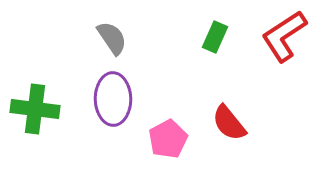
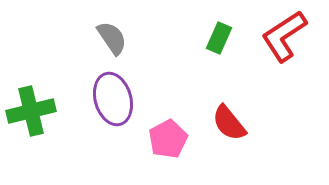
green rectangle: moved 4 px right, 1 px down
purple ellipse: rotated 15 degrees counterclockwise
green cross: moved 4 px left, 2 px down; rotated 21 degrees counterclockwise
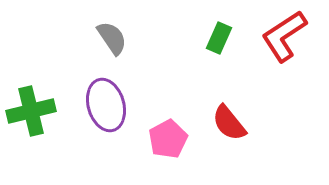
purple ellipse: moved 7 px left, 6 px down
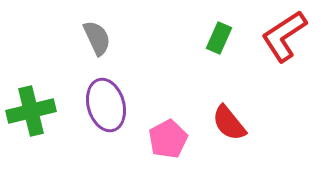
gray semicircle: moved 15 px left; rotated 9 degrees clockwise
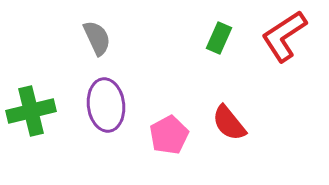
purple ellipse: rotated 9 degrees clockwise
pink pentagon: moved 1 px right, 4 px up
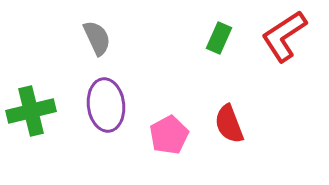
red semicircle: moved 1 px down; rotated 18 degrees clockwise
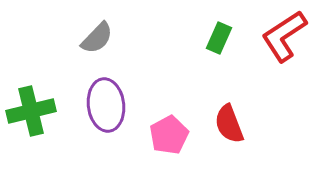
gray semicircle: rotated 69 degrees clockwise
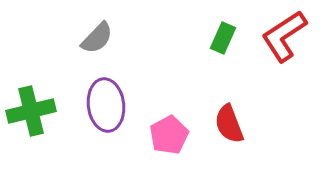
green rectangle: moved 4 px right
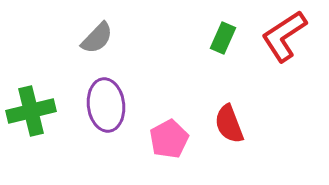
pink pentagon: moved 4 px down
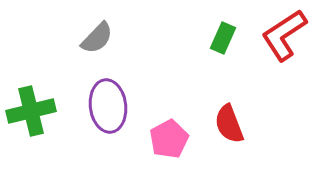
red L-shape: moved 1 px up
purple ellipse: moved 2 px right, 1 px down
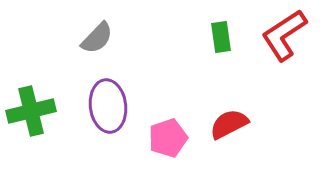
green rectangle: moved 2 px left, 1 px up; rotated 32 degrees counterclockwise
red semicircle: rotated 84 degrees clockwise
pink pentagon: moved 1 px left, 1 px up; rotated 9 degrees clockwise
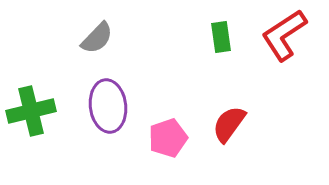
red semicircle: rotated 27 degrees counterclockwise
